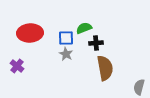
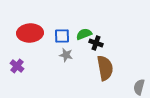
green semicircle: moved 6 px down
blue square: moved 4 px left, 2 px up
black cross: rotated 24 degrees clockwise
gray star: moved 1 px down; rotated 16 degrees counterclockwise
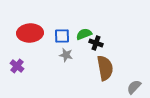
gray semicircle: moved 5 px left; rotated 28 degrees clockwise
